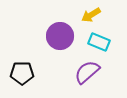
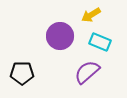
cyan rectangle: moved 1 px right
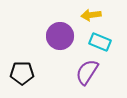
yellow arrow: rotated 24 degrees clockwise
purple semicircle: rotated 16 degrees counterclockwise
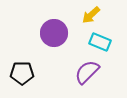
yellow arrow: rotated 36 degrees counterclockwise
purple circle: moved 6 px left, 3 px up
purple semicircle: rotated 12 degrees clockwise
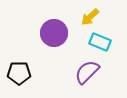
yellow arrow: moved 1 px left, 2 px down
black pentagon: moved 3 px left
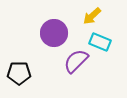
yellow arrow: moved 2 px right, 1 px up
purple semicircle: moved 11 px left, 11 px up
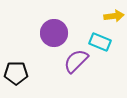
yellow arrow: moved 22 px right; rotated 144 degrees counterclockwise
black pentagon: moved 3 px left
